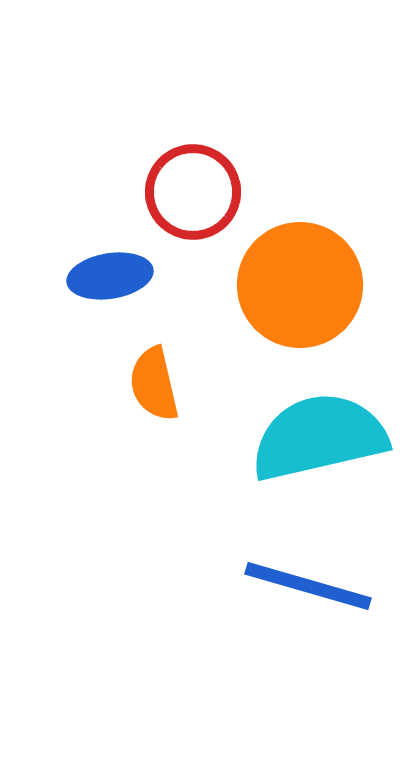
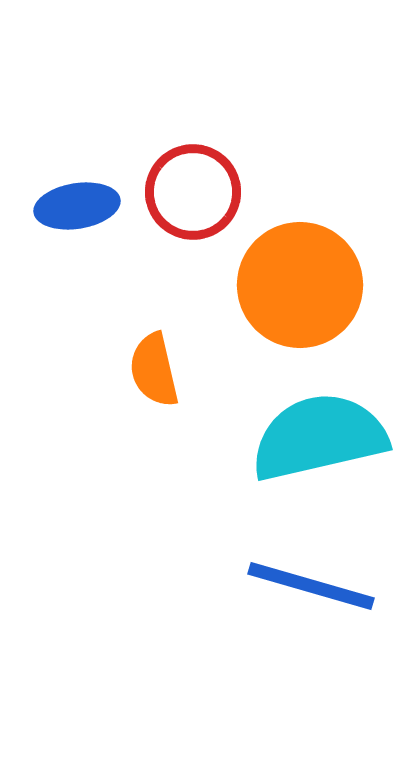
blue ellipse: moved 33 px left, 70 px up
orange semicircle: moved 14 px up
blue line: moved 3 px right
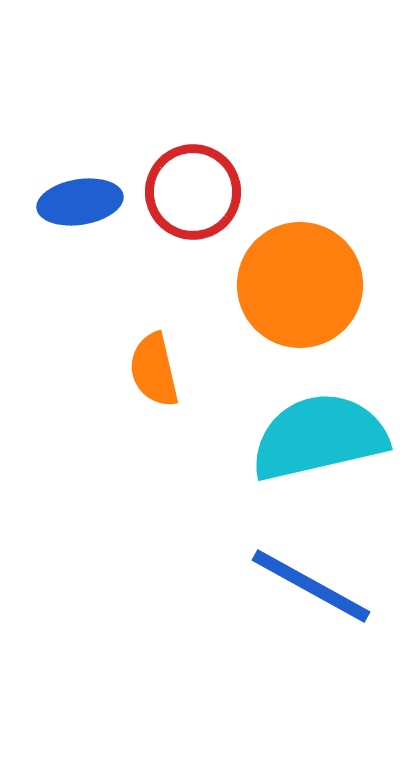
blue ellipse: moved 3 px right, 4 px up
blue line: rotated 13 degrees clockwise
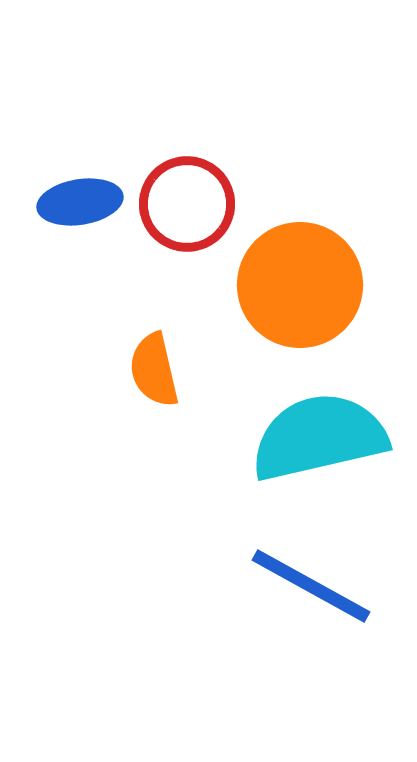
red circle: moved 6 px left, 12 px down
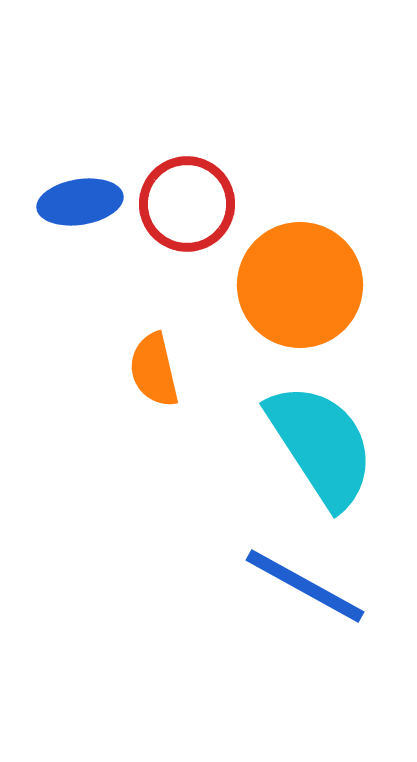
cyan semicircle: moved 2 px right, 8 px down; rotated 70 degrees clockwise
blue line: moved 6 px left
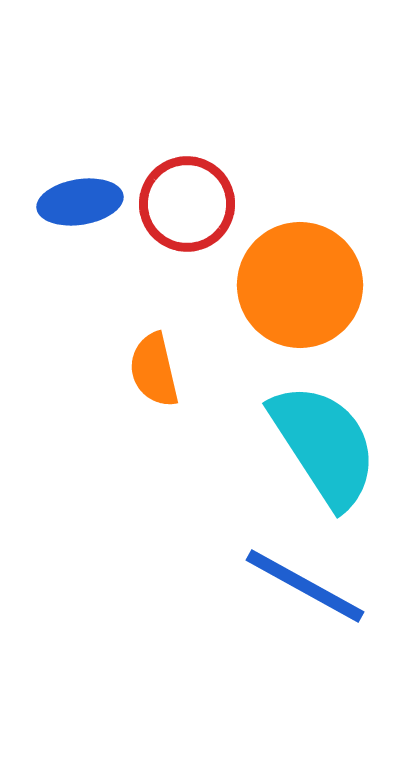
cyan semicircle: moved 3 px right
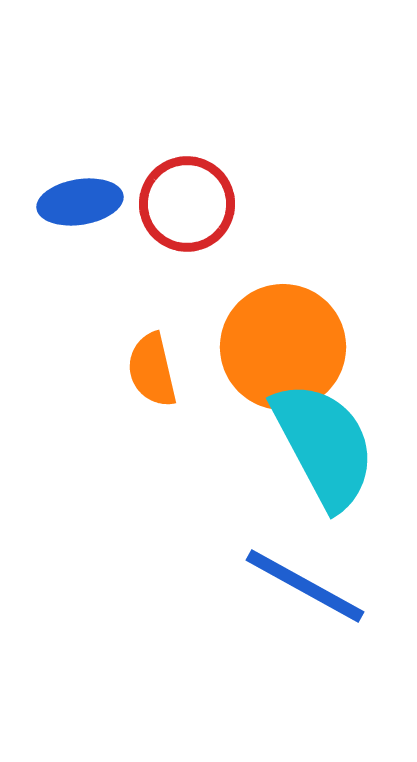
orange circle: moved 17 px left, 62 px down
orange semicircle: moved 2 px left
cyan semicircle: rotated 5 degrees clockwise
